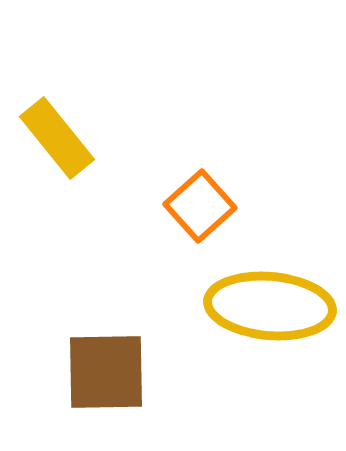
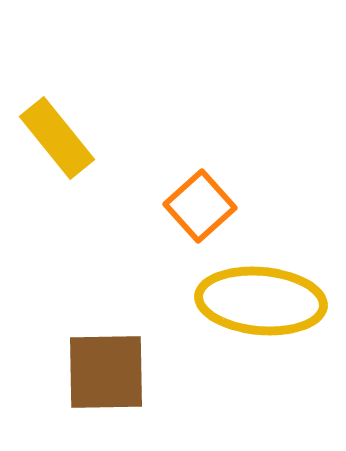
yellow ellipse: moved 9 px left, 5 px up
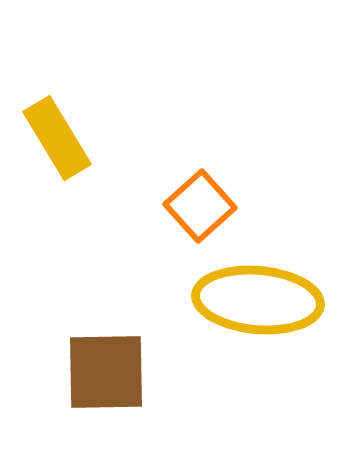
yellow rectangle: rotated 8 degrees clockwise
yellow ellipse: moved 3 px left, 1 px up
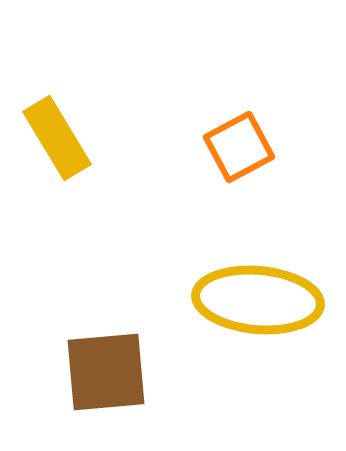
orange square: moved 39 px right, 59 px up; rotated 14 degrees clockwise
brown square: rotated 4 degrees counterclockwise
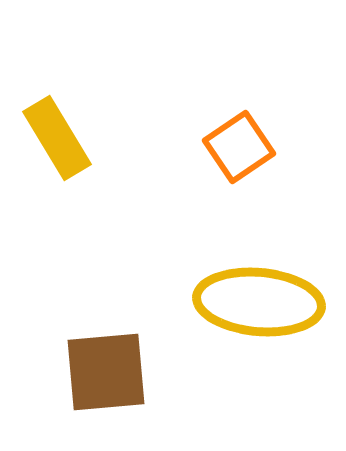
orange square: rotated 6 degrees counterclockwise
yellow ellipse: moved 1 px right, 2 px down
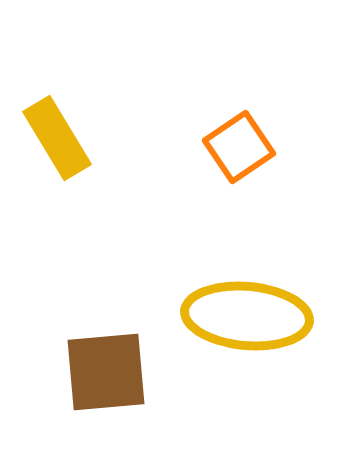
yellow ellipse: moved 12 px left, 14 px down
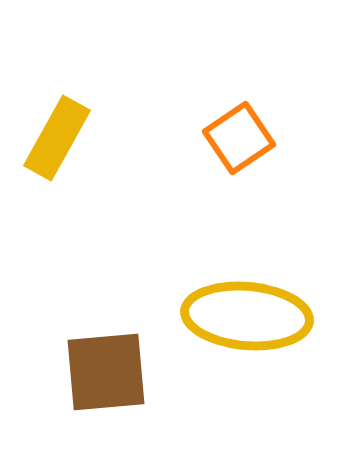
yellow rectangle: rotated 60 degrees clockwise
orange square: moved 9 px up
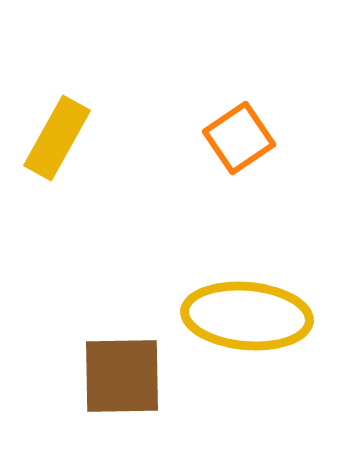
brown square: moved 16 px right, 4 px down; rotated 4 degrees clockwise
